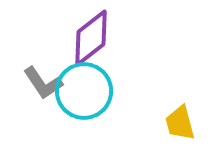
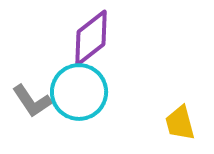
gray L-shape: moved 11 px left, 18 px down
cyan circle: moved 5 px left, 1 px down
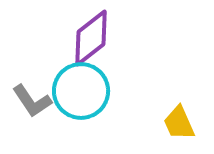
cyan circle: moved 2 px right, 1 px up
yellow trapezoid: moved 1 px left; rotated 9 degrees counterclockwise
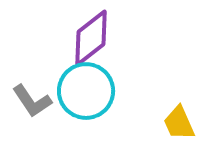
cyan circle: moved 5 px right
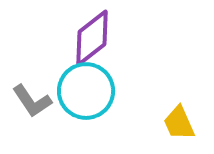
purple diamond: moved 1 px right
